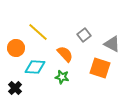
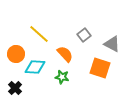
yellow line: moved 1 px right, 2 px down
orange circle: moved 6 px down
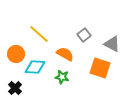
orange semicircle: rotated 18 degrees counterclockwise
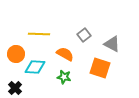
yellow line: rotated 40 degrees counterclockwise
green star: moved 2 px right
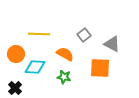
orange square: rotated 15 degrees counterclockwise
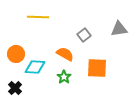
yellow line: moved 1 px left, 17 px up
gray triangle: moved 7 px right, 15 px up; rotated 36 degrees counterclockwise
orange square: moved 3 px left
green star: rotated 24 degrees clockwise
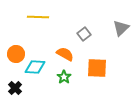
gray triangle: moved 2 px right, 1 px up; rotated 36 degrees counterclockwise
gray square: moved 1 px up
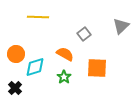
gray triangle: moved 2 px up
cyan diamond: rotated 20 degrees counterclockwise
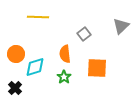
orange semicircle: rotated 126 degrees counterclockwise
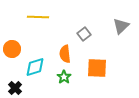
orange circle: moved 4 px left, 5 px up
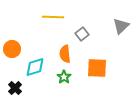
yellow line: moved 15 px right
gray square: moved 2 px left
